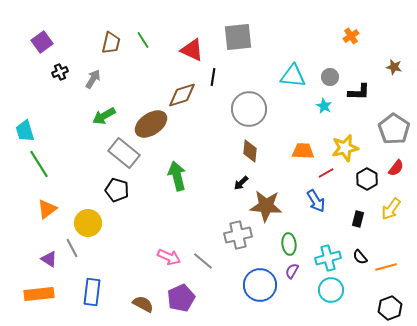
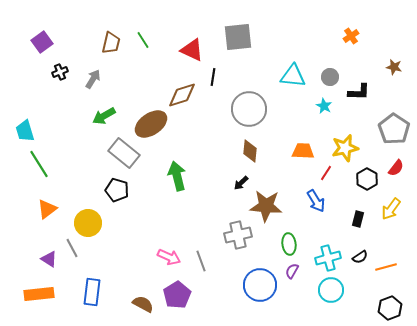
red line at (326, 173): rotated 28 degrees counterclockwise
black semicircle at (360, 257): rotated 84 degrees counterclockwise
gray line at (203, 261): moved 2 px left; rotated 30 degrees clockwise
purple pentagon at (181, 298): moved 4 px left, 3 px up; rotated 8 degrees counterclockwise
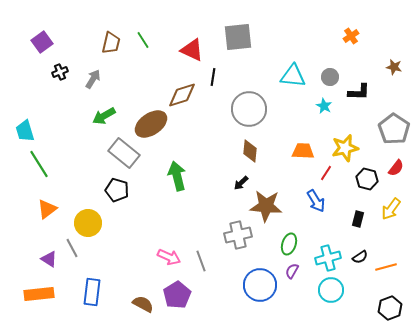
black hexagon at (367, 179): rotated 15 degrees counterclockwise
green ellipse at (289, 244): rotated 25 degrees clockwise
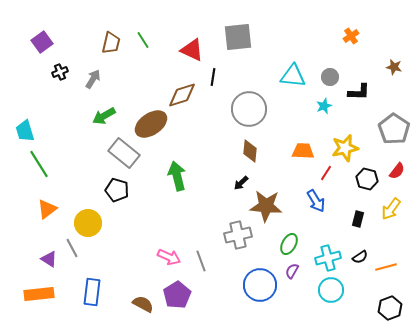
cyan star at (324, 106): rotated 21 degrees clockwise
red semicircle at (396, 168): moved 1 px right, 3 px down
green ellipse at (289, 244): rotated 10 degrees clockwise
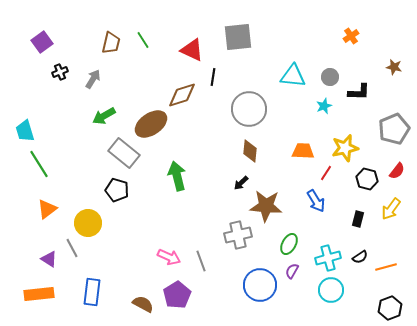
gray pentagon at (394, 129): rotated 16 degrees clockwise
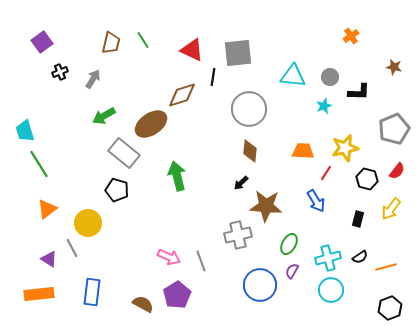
gray square at (238, 37): moved 16 px down
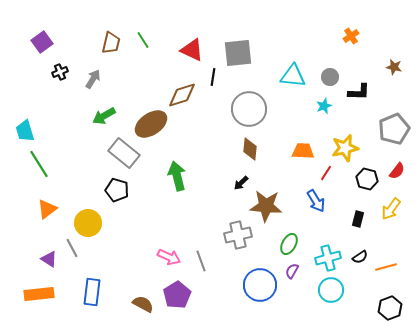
brown diamond at (250, 151): moved 2 px up
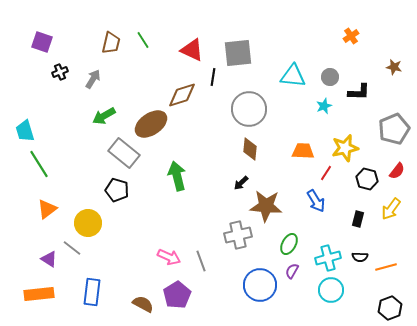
purple square at (42, 42): rotated 35 degrees counterclockwise
gray line at (72, 248): rotated 24 degrees counterclockwise
black semicircle at (360, 257): rotated 35 degrees clockwise
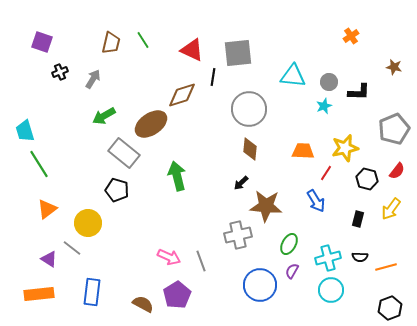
gray circle at (330, 77): moved 1 px left, 5 px down
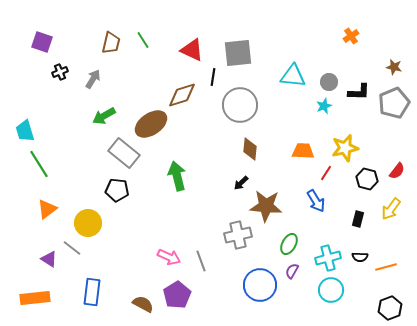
gray circle at (249, 109): moved 9 px left, 4 px up
gray pentagon at (394, 129): moved 26 px up
black pentagon at (117, 190): rotated 10 degrees counterclockwise
orange rectangle at (39, 294): moved 4 px left, 4 px down
